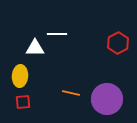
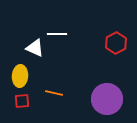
red hexagon: moved 2 px left
white triangle: rotated 24 degrees clockwise
orange line: moved 17 px left
red square: moved 1 px left, 1 px up
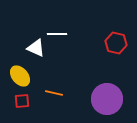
red hexagon: rotated 20 degrees counterclockwise
white triangle: moved 1 px right
yellow ellipse: rotated 45 degrees counterclockwise
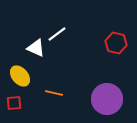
white line: rotated 36 degrees counterclockwise
red square: moved 8 px left, 2 px down
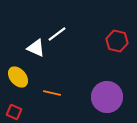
red hexagon: moved 1 px right, 2 px up
yellow ellipse: moved 2 px left, 1 px down
orange line: moved 2 px left
purple circle: moved 2 px up
red square: moved 9 px down; rotated 28 degrees clockwise
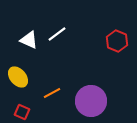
red hexagon: rotated 10 degrees clockwise
white triangle: moved 7 px left, 8 px up
orange line: rotated 42 degrees counterclockwise
purple circle: moved 16 px left, 4 px down
red square: moved 8 px right
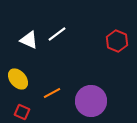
yellow ellipse: moved 2 px down
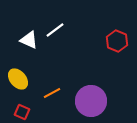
white line: moved 2 px left, 4 px up
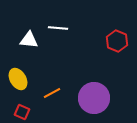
white line: moved 3 px right, 2 px up; rotated 42 degrees clockwise
white triangle: rotated 18 degrees counterclockwise
yellow ellipse: rotated 10 degrees clockwise
purple circle: moved 3 px right, 3 px up
